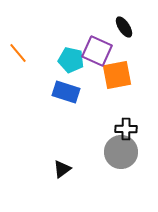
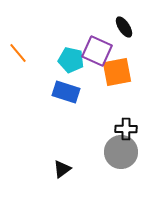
orange square: moved 3 px up
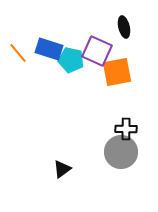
black ellipse: rotated 20 degrees clockwise
blue rectangle: moved 17 px left, 43 px up
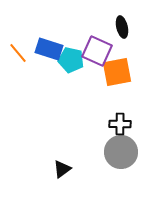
black ellipse: moved 2 px left
black cross: moved 6 px left, 5 px up
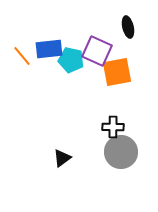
black ellipse: moved 6 px right
blue rectangle: rotated 24 degrees counterclockwise
orange line: moved 4 px right, 3 px down
black cross: moved 7 px left, 3 px down
black triangle: moved 11 px up
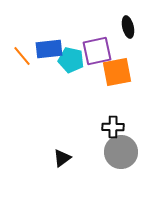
purple square: rotated 36 degrees counterclockwise
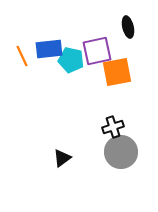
orange line: rotated 15 degrees clockwise
black cross: rotated 20 degrees counterclockwise
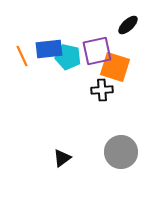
black ellipse: moved 2 px up; rotated 60 degrees clockwise
cyan pentagon: moved 3 px left, 3 px up
orange square: moved 2 px left, 5 px up; rotated 28 degrees clockwise
black cross: moved 11 px left, 37 px up; rotated 15 degrees clockwise
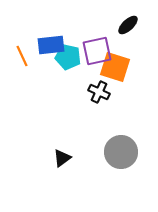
blue rectangle: moved 2 px right, 4 px up
black cross: moved 3 px left, 2 px down; rotated 30 degrees clockwise
